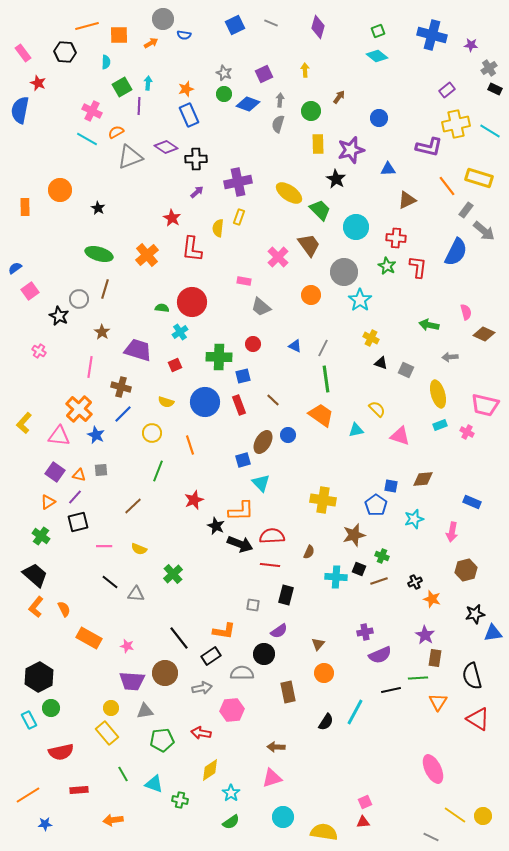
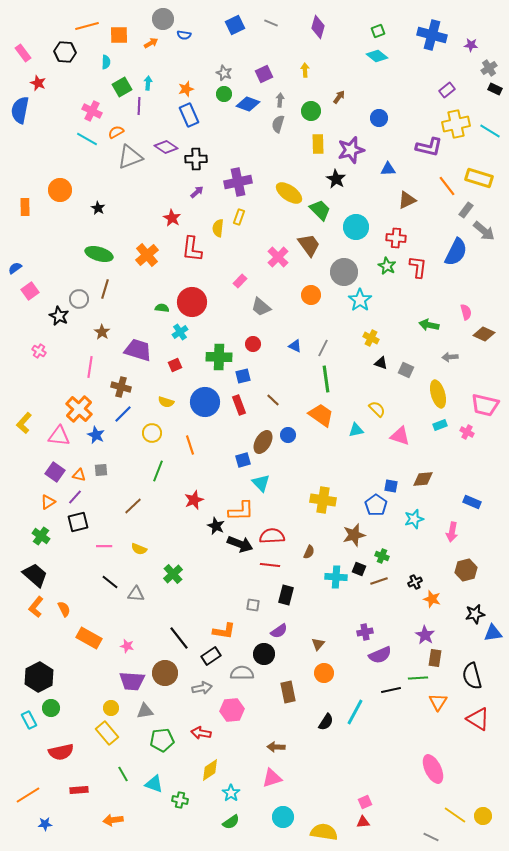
pink rectangle at (244, 281): moved 4 px left; rotated 56 degrees counterclockwise
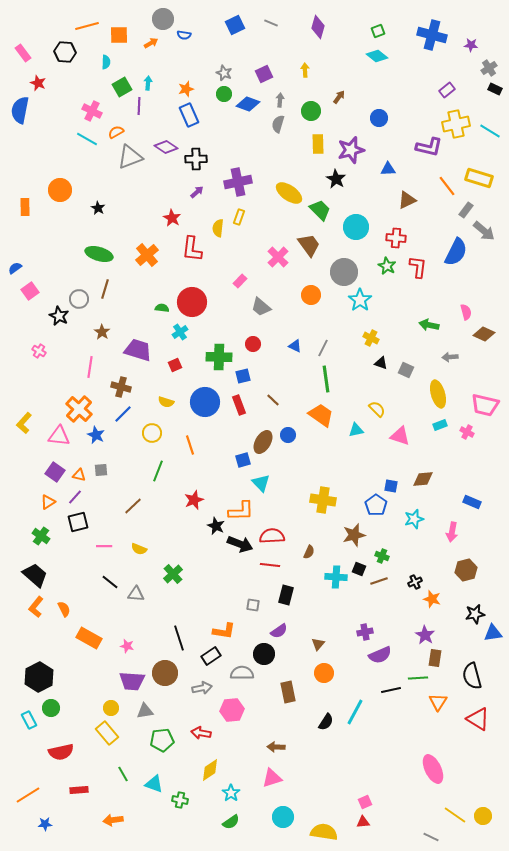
black line at (179, 638): rotated 20 degrees clockwise
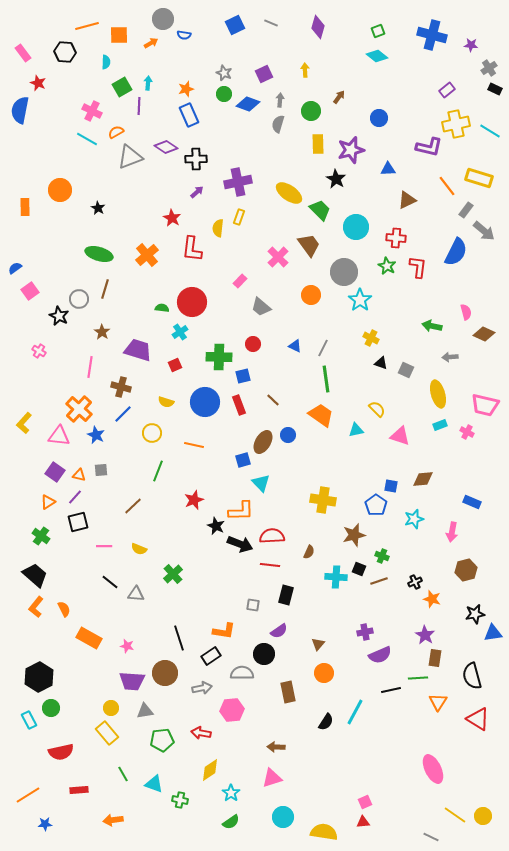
green arrow at (429, 325): moved 3 px right, 1 px down
orange line at (190, 445): moved 4 px right; rotated 60 degrees counterclockwise
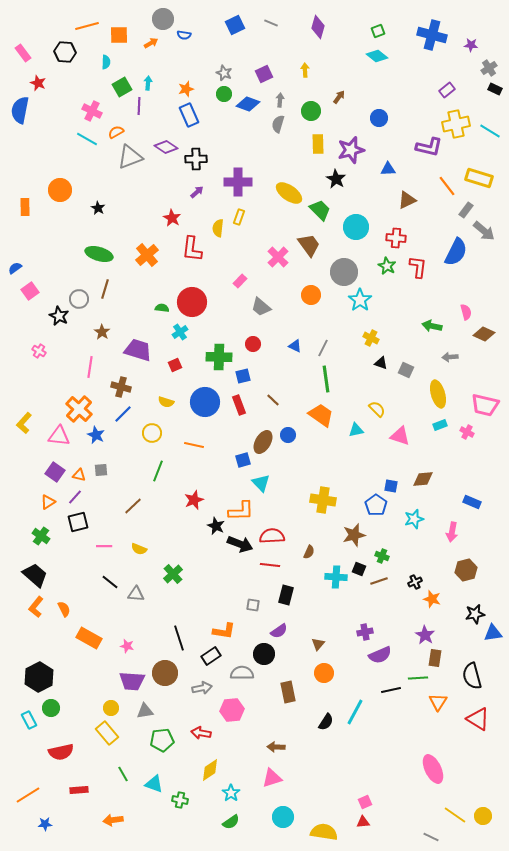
purple cross at (238, 182): rotated 12 degrees clockwise
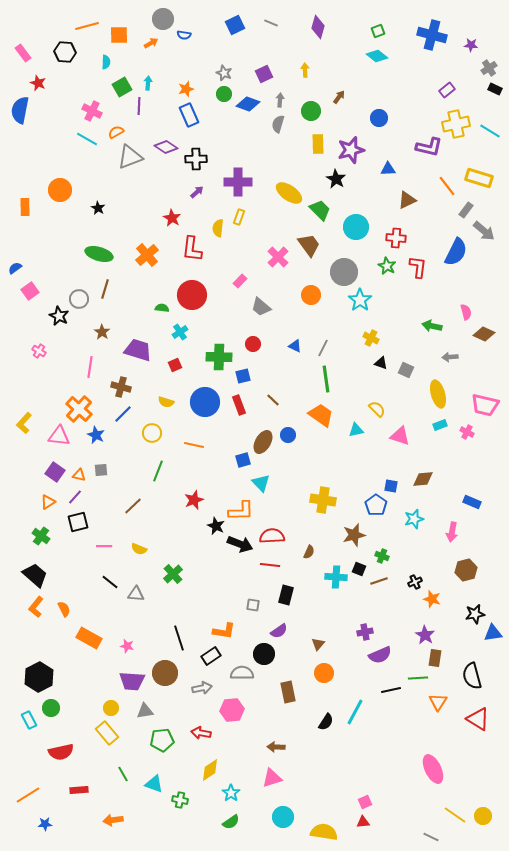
red circle at (192, 302): moved 7 px up
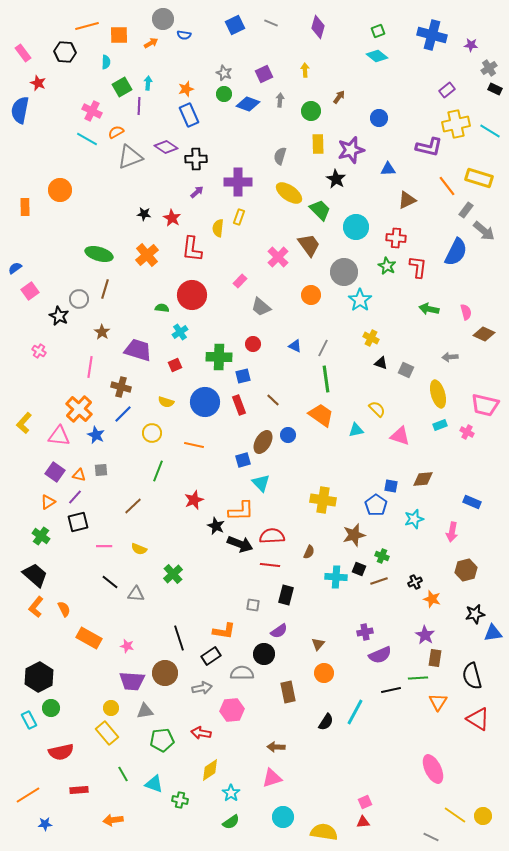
gray semicircle at (278, 124): moved 2 px right, 32 px down
black star at (98, 208): moved 46 px right, 6 px down; rotated 24 degrees counterclockwise
green arrow at (432, 326): moved 3 px left, 17 px up
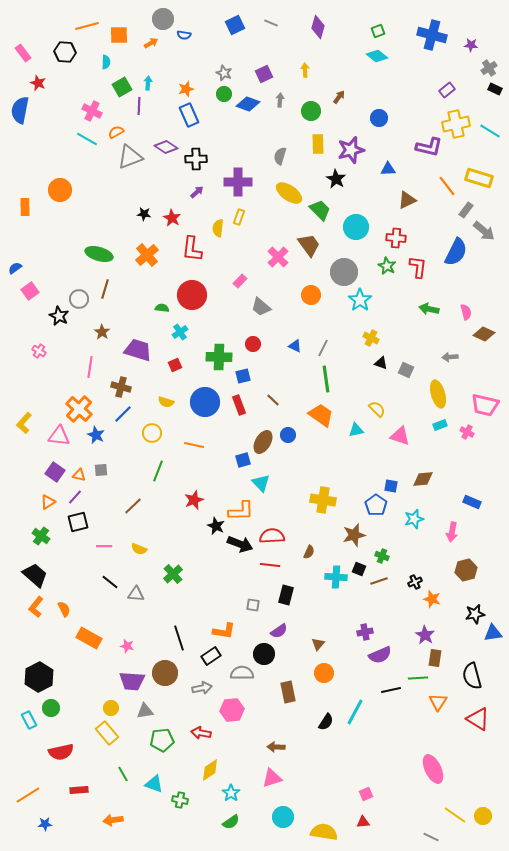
pink square at (365, 802): moved 1 px right, 8 px up
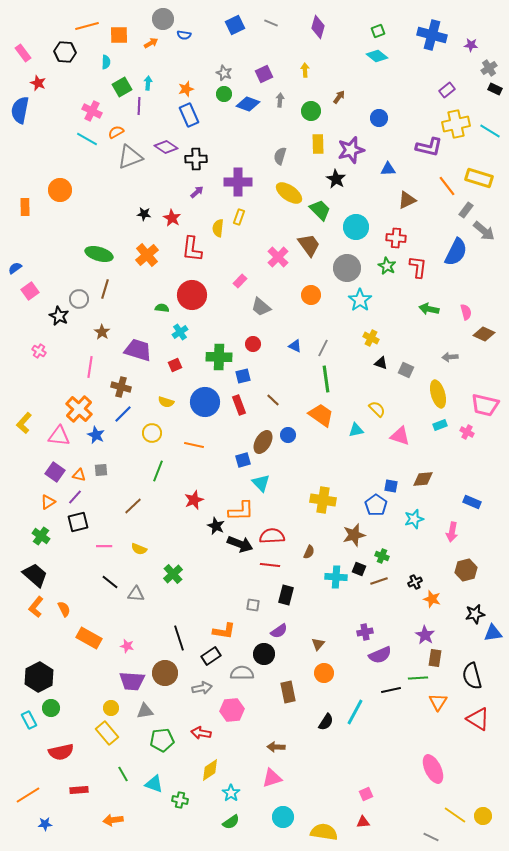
gray circle at (344, 272): moved 3 px right, 4 px up
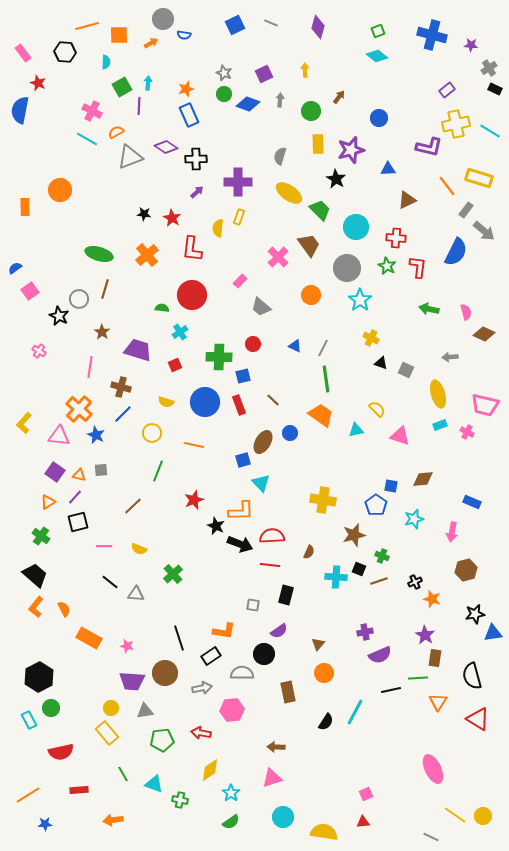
blue circle at (288, 435): moved 2 px right, 2 px up
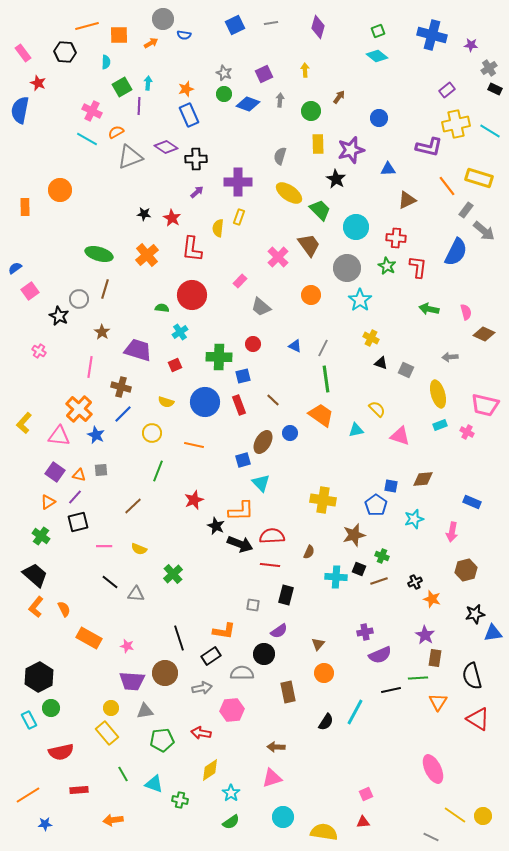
gray line at (271, 23): rotated 32 degrees counterclockwise
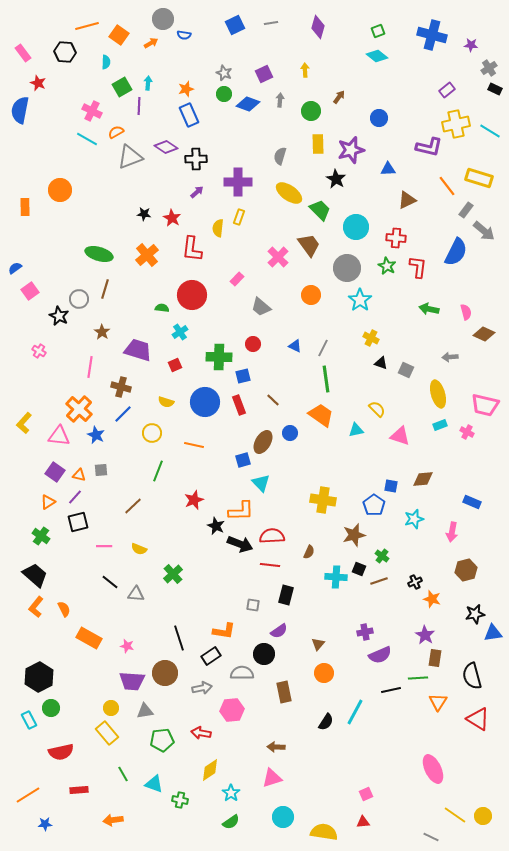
orange square at (119, 35): rotated 36 degrees clockwise
pink rectangle at (240, 281): moved 3 px left, 2 px up
blue pentagon at (376, 505): moved 2 px left
green cross at (382, 556): rotated 16 degrees clockwise
brown rectangle at (288, 692): moved 4 px left
